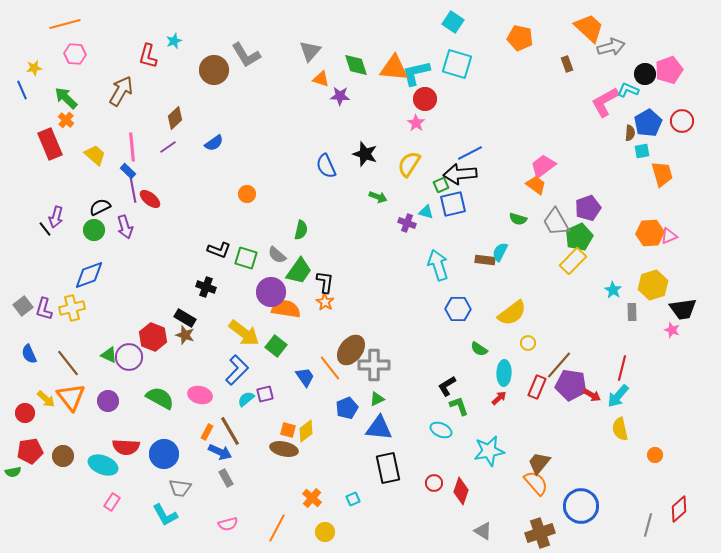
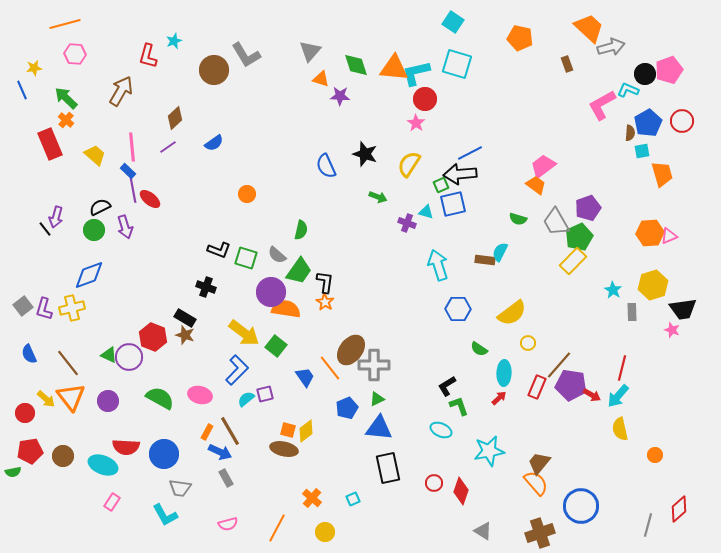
pink L-shape at (605, 102): moved 3 px left, 3 px down
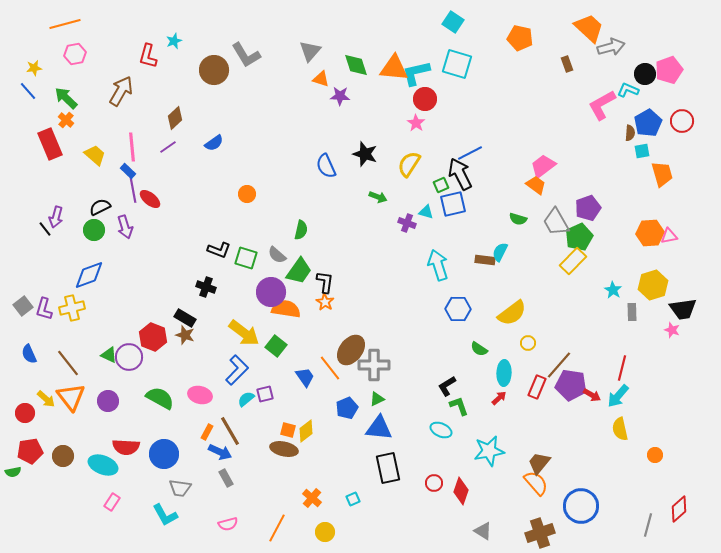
pink hexagon at (75, 54): rotated 15 degrees counterclockwise
blue line at (22, 90): moved 6 px right, 1 px down; rotated 18 degrees counterclockwise
black arrow at (460, 174): rotated 68 degrees clockwise
pink triangle at (669, 236): rotated 12 degrees clockwise
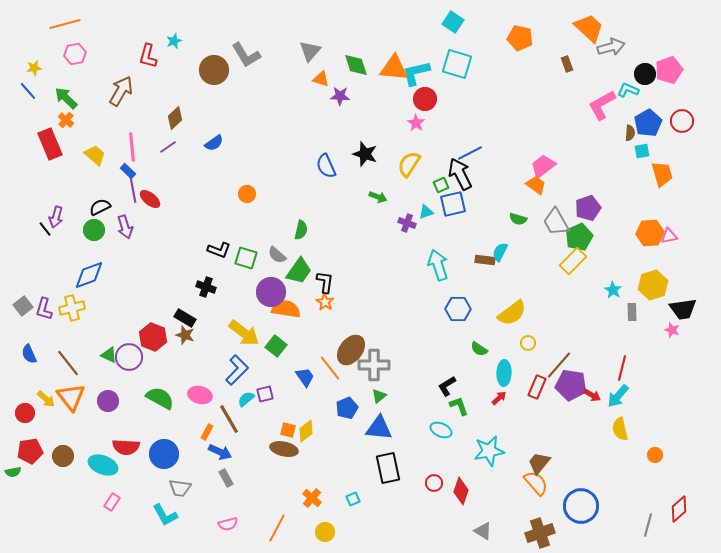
cyan triangle at (426, 212): rotated 35 degrees counterclockwise
green triangle at (377, 399): moved 2 px right, 3 px up; rotated 14 degrees counterclockwise
brown line at (230, 431): moved 1 px left, 12 px up
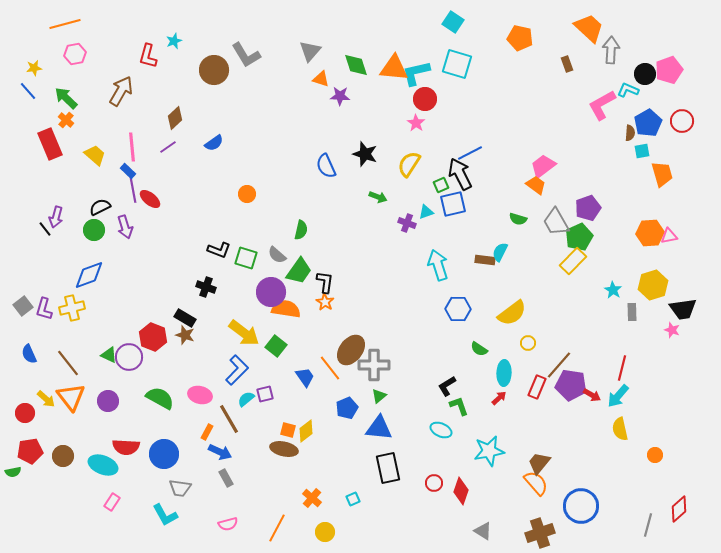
gray arrow at (611, 47): moved 3 px down; rotated 72 degrees counterclockwise
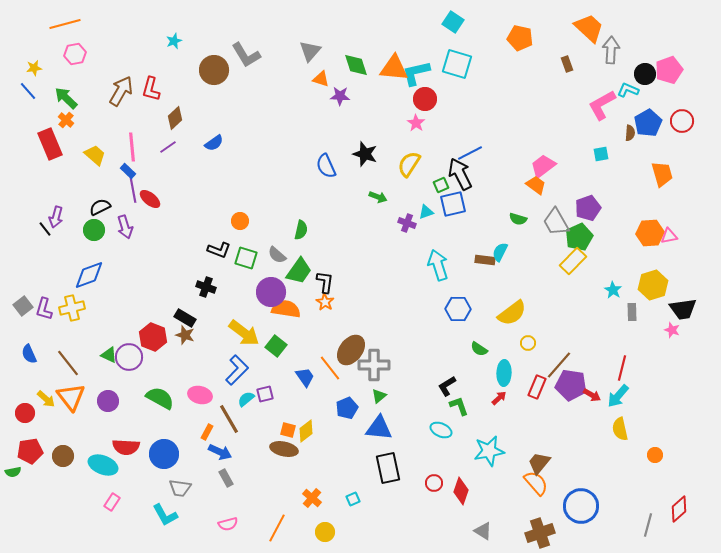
red L-shape at (148, 56): moved 3 px right, 33 px down
cyan square at (642, 151): moved 41 px left, 3 px down
orange circle at (247, 194): moved 7 px left, 27 px down
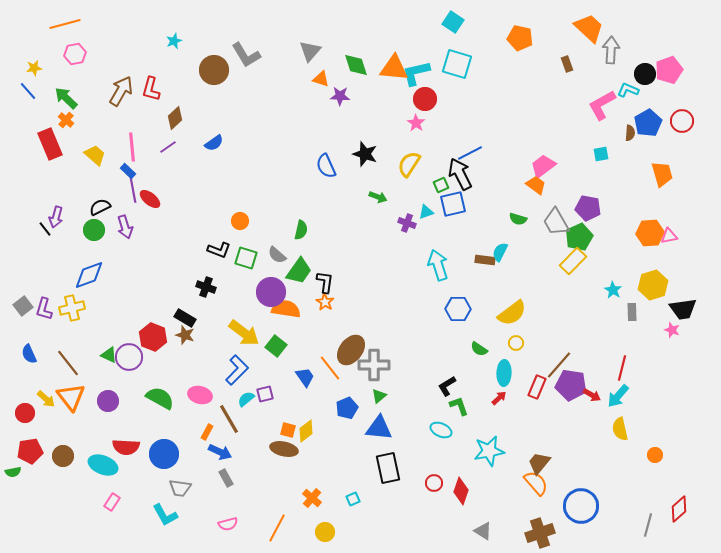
purple pentagon at (588, 208): rotated 30 degrees clockwise
yellow circle at (528, 343): moved 12 px left
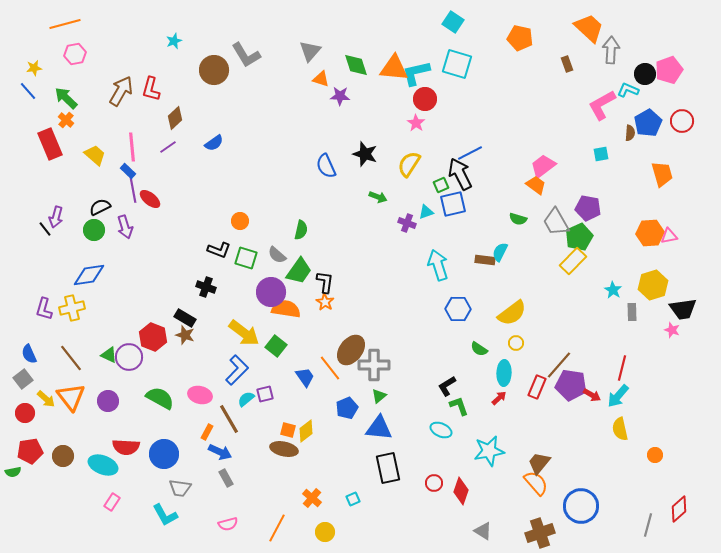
blue diamond at (89, 275): rotated 12 degrees clockwise
gray square at (23, 306): moved 73 px down
brown line at (68, 363): moved 3 px right, 5 px up
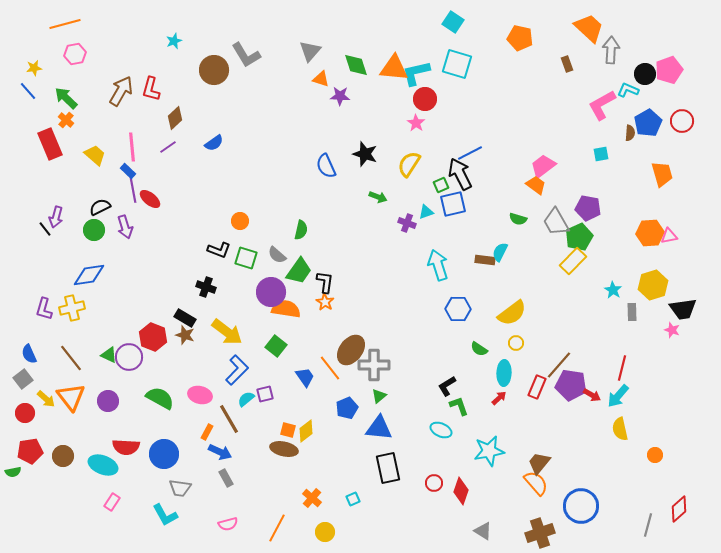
yellow arrow at (244, 333): moved 17 px left, 1 px up
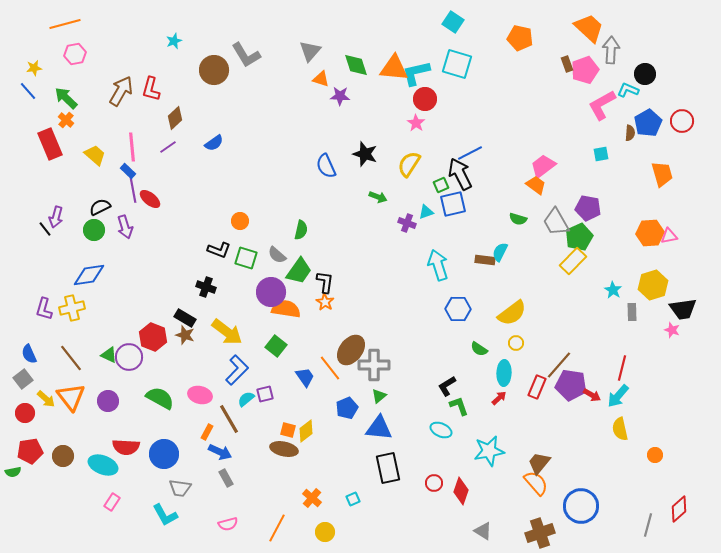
pink pentagon at (669, 70): moved 84 px left
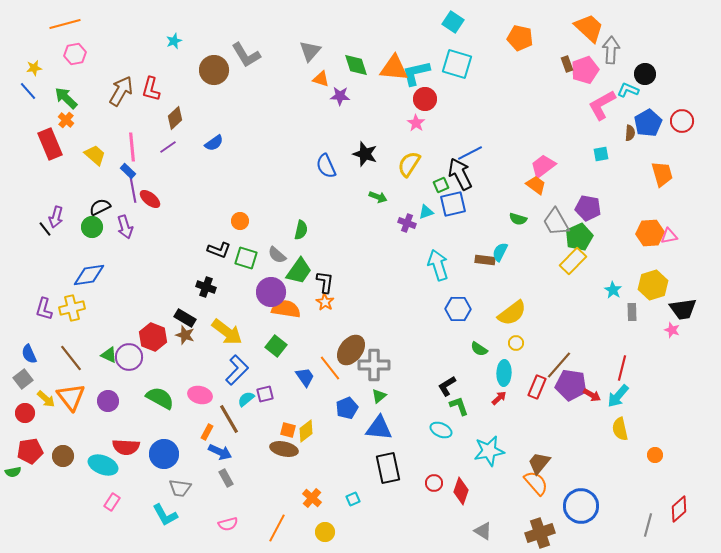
green circle at (94, 230): moved 2 px left, 3 px up
